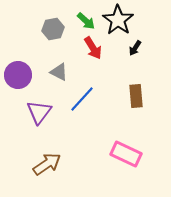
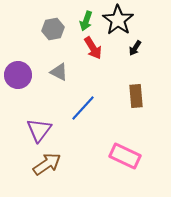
green arrow: rotated 66 degrees clockwise
blue line: moved 1 px right, 9 px down
purple triangle: moved 18 px down
pink rectangle: moved 1 px left, 2 px down
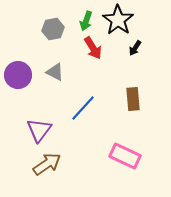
gray triangle: moved 4 px left
brown rectangle: moved 3 px left, 3 px down
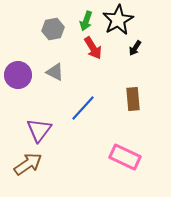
black star: rotated 8 degrees clockwise
pink rectangle: moved 1 px down
brown arrow: moved 19 px left
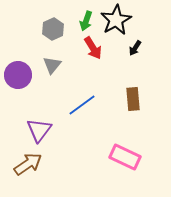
black star: moved 2 px left
gray hexagon: rotated 15 degrees counterclockwise
gray triangle: moved 3 px left, 7 px up; rotated 42 degrees clockwise
blue line: moved 1 px left, 3 px up; rotated 12 degrees clockwise
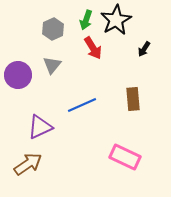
green arrow: moved 1 px up
black arrow: moved 9 px right, 1 px down
blue line: rotated 12 degrees clockwise
purple triangle: moved 1 px right, 3 px up; rotated 28 degrees clockwise
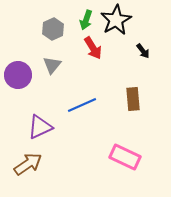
black arrow: moved 1 px left, 2 px down; rotated 70 degrees counterclockwise
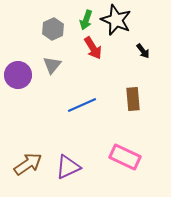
black star: rotated 20 degrees counterclockwise
purple triangle: moved 28 px right, 40 px down
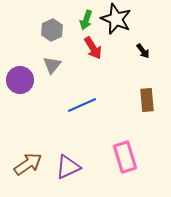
black star: moved 1 px up
gray hexagon: moved 1 px left, 1 px down
purple circle: moved 2 px right, 5 px down
brown rectangle: moved 14 px right, 1 px down
pink rectangle: rotated 48 degrees clockwise
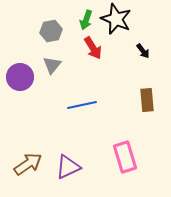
gray hexagon: moved 1 px left, 1 px down; rotated 15 degrees clockwise
purple circle: moved 3 px up
blue line: rotated 12 degrees clockwise
